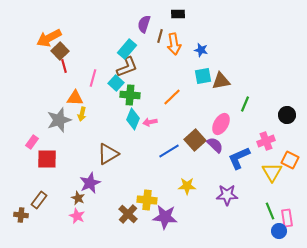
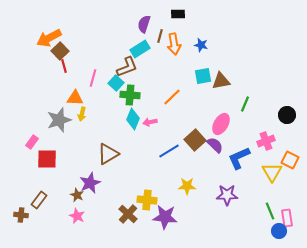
cyan rectangle at (127, 49): moved 13 px right; rotated 18 degrees clockwise
blue star at (201, 50): moved 5 px up
brown star at (78, 198): moved 1 px left, 3 px up
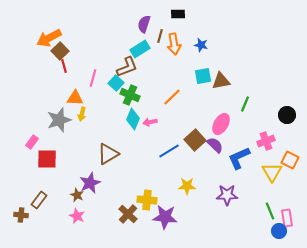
green cross at (130, 95): rotated 18 degrees clockwise
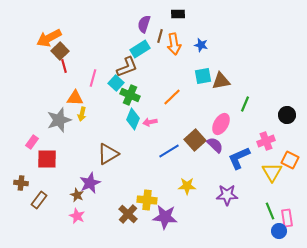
brown cross at (21, 215): moved 32 px up
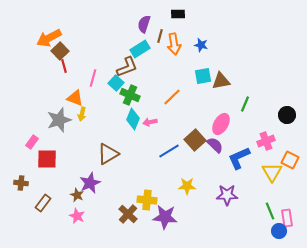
orange triangle at (75, 98): rotated 18 degrees clockwise
brown rectangle at (39, 200): moved 4 px right, 3 px down
